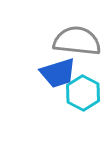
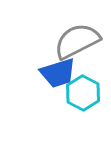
gray semicircle: rotated 33 degrees counterclockwise
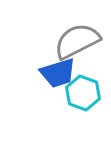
cyan hexagon: rotated 8 degrees counterclockwise
